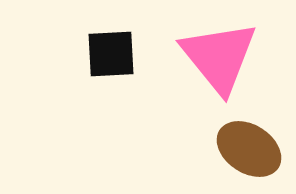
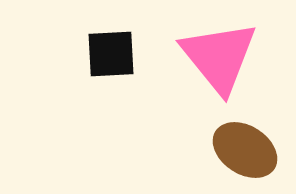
brown ellipse: moved 4 px left, 1 px down
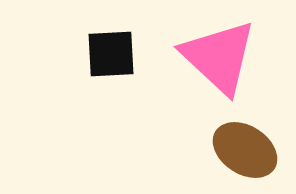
pink triangle: rotated 8 degrees counterclockwise
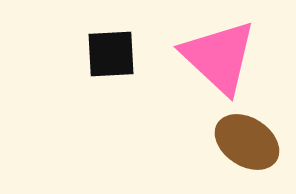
brown ellipse: moved 2 px right, 8 px up
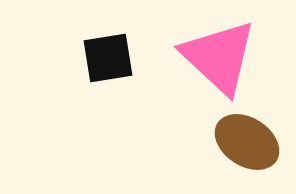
black square: moved 3 px left, 4 px down; rotated 6 degrees counterclockwise
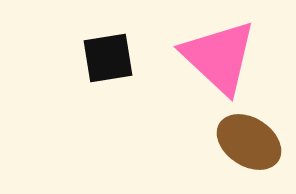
brown ellipse: moved 2 px right
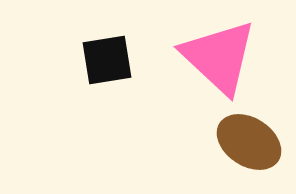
black square: moved 1 px left, 2 px down
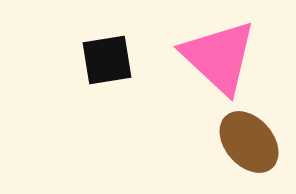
brown ellipse: rotated 16 degrees clockwise
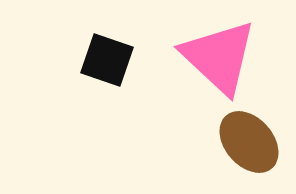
black square: rotated 28 degrees clockwise
